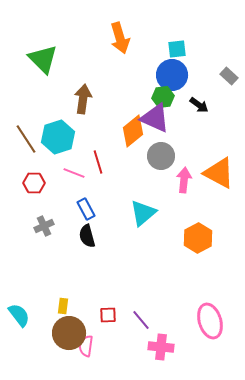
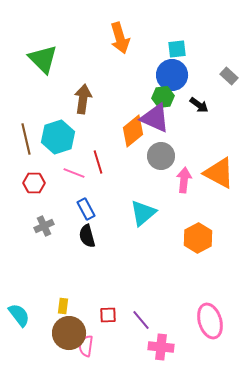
brown line: rotated 20 degrees clockwise
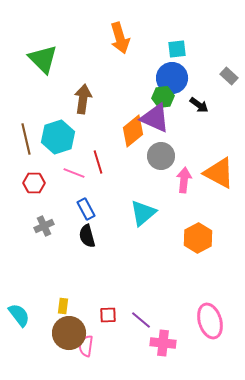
blue circle: moved 3 px down
purple line: rotated 10 degrees counterclockwise
pink cross: moved 2 px right, 4 px up
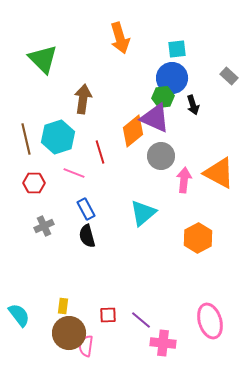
black arrow: moved 6 px left; rotated 36 degrees clockwise
red line: moved 2 px right, 10 px up
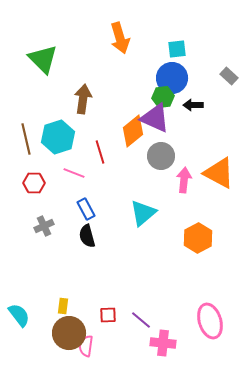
black arrow: rotated 108 degrees clockwise
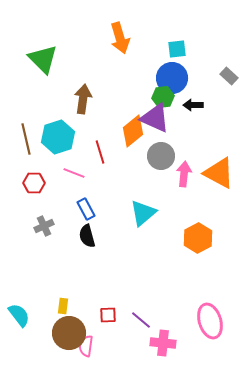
pink arrow: moved 6 px up
